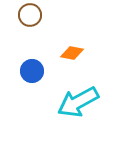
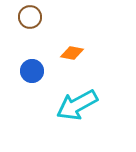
brown circle: moved 2 px down
cyan arrow: moved 1 px left, 3 px down
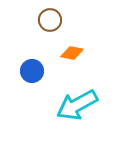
brown circle: moved 20 px right, 3 px down
